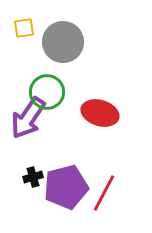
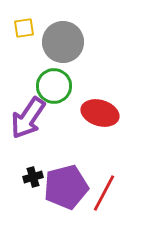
green circle: moved 7 px right, 6 px up
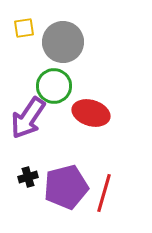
red ellipse: moved 9 px left
black cross: moved 5 px left
red line: rotated 12 degrees counterclockwise
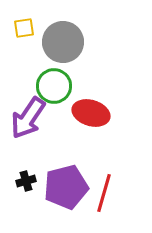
black cross: moved 2 px left, 4 px down
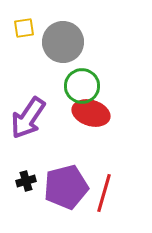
green circle: moved 28 px right
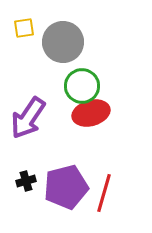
red ellipse: rotated 33 degrees counterclockwise
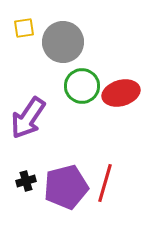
red ellipse: moved 30 px right, 20 px up
red line: moved 1 px right, 10 px up
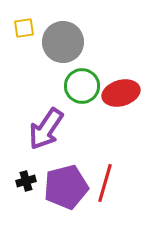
purple arrow: moved 18 px right, 11 px down
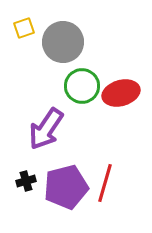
yellow square: rotated 10 degrees counterclockwise
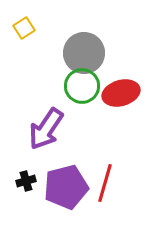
yellow square: rotated 15 degrees counterclockwise
gray circle: moved 21 px right, 11 px down
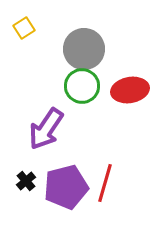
gray circle: moved 4 px up
red ellipse: moved 9 px right, 3 px up; rotated 6 degrees clockwise
black cross: rotated 24 degrees counterclockwise
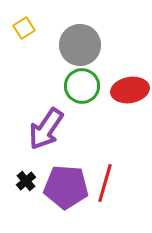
gray circle: moved 4 px left, 4 px up
purple pentagon: rotated 18 degrees clockwise
